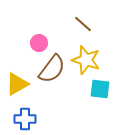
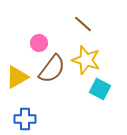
yellow triangle: moved 7 px up
cyan square: rotated 20 degrees clockwise
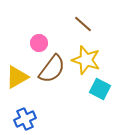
blue cross: rotated 25 degrees counterclockwise
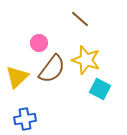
brown line: moved 3 px left, 5 px up
yellow triangle: rotated 15 degrees counterclockwise
blue cross: rotated 15 degrees clockwise
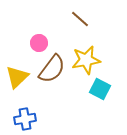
yellow star: rotated 28 degrees counterclockwise
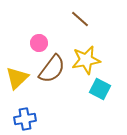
yellow triangle: moved 1 px down
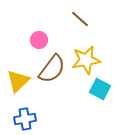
pink circle: moved 3 px up
yellow triangle: moved 1 px right, 3 px down
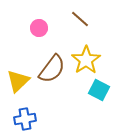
pink circle: moved 12 px up
yellow star: rotated 24 degrees counterclockwise
cyan square: moved 1 px left, 1 px down
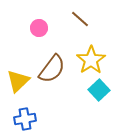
yellow star: moved 5 px right
cyan square: rotated 20 degrees clockwise
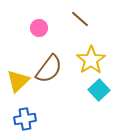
brown semicircle: moved 3 px left
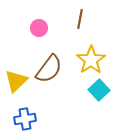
brown line: rotated 60 degrees clockwise
yellow triangle: moved 2 px left
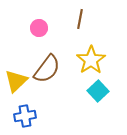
brown semicircle: moved 2 px left
cyan square: moved 1 px left, 1 px down
blue cross: moved 3 px up
